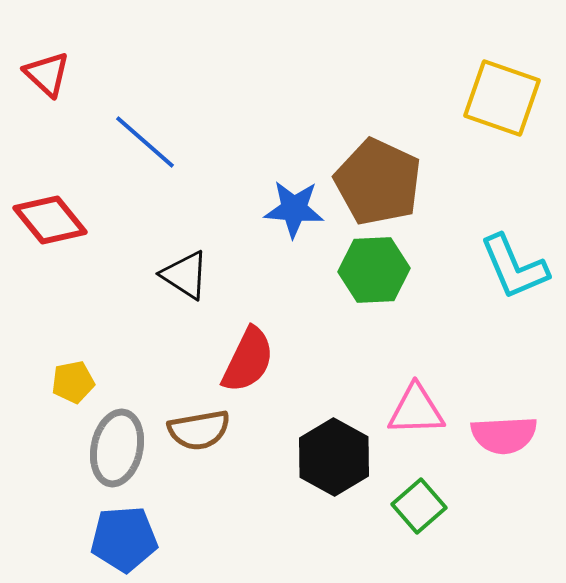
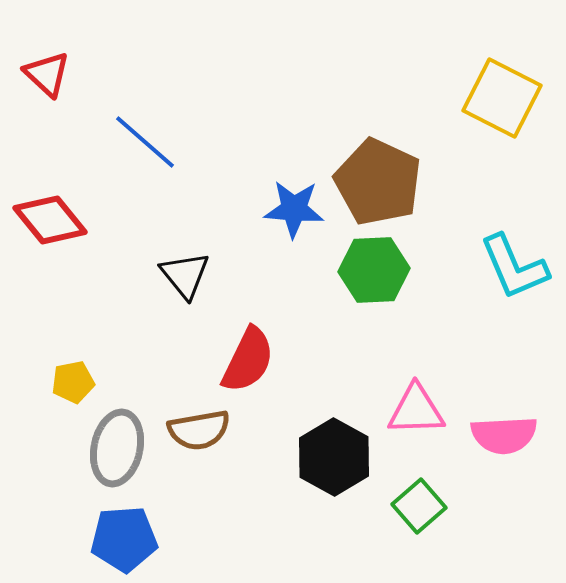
yellow square: rotated 8 degrees clockwise
black triangle: rotated 18 degrees clockwise
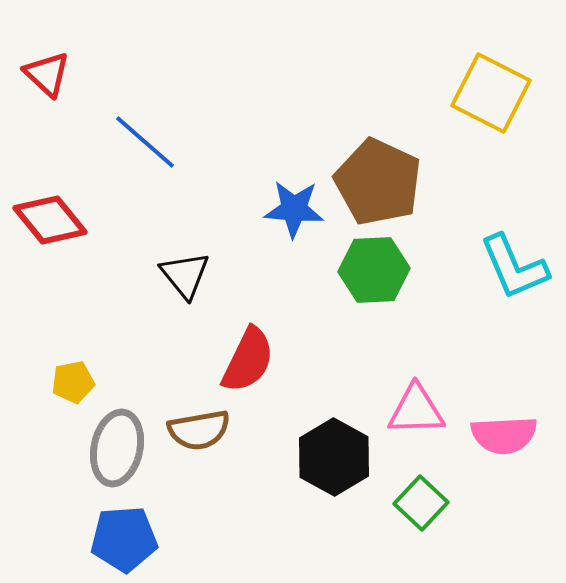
yellow square: moved 11 px left, 5 px up
green square: moved 2 px right, 3 px up; rotated 6 degrees counterclockwise
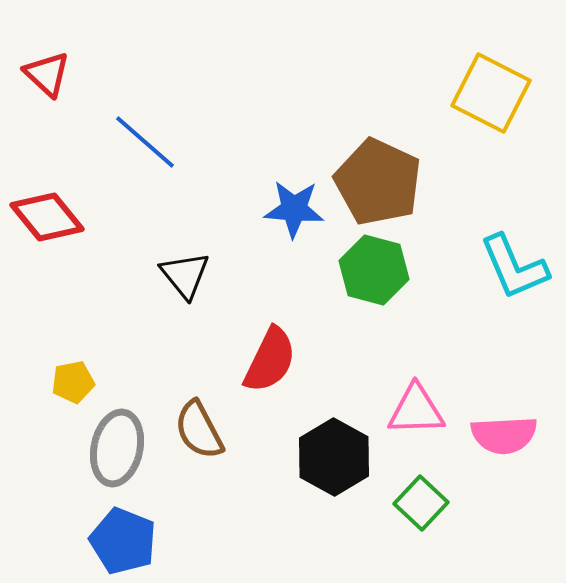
red diamond: moved 3 px left, 3 px up
green hexagon: rotated 18 degrees clockwise
red semicircle: moved 22 px right
brown semicircle: rotated 72 degrees clockwise
blue pentagon: moved 1 px left, 2 px down; rotated 26 degrees clockwise
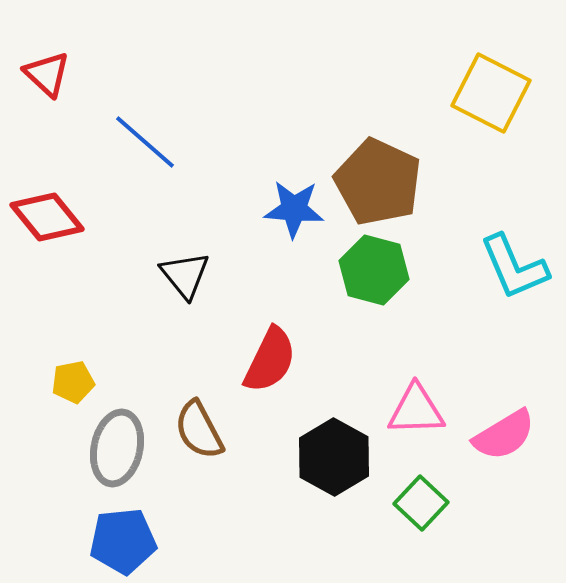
pink semicircle: rotated 28 degrees counterclockwise
blue pentagon: rotated 28 degrees counterclockwise
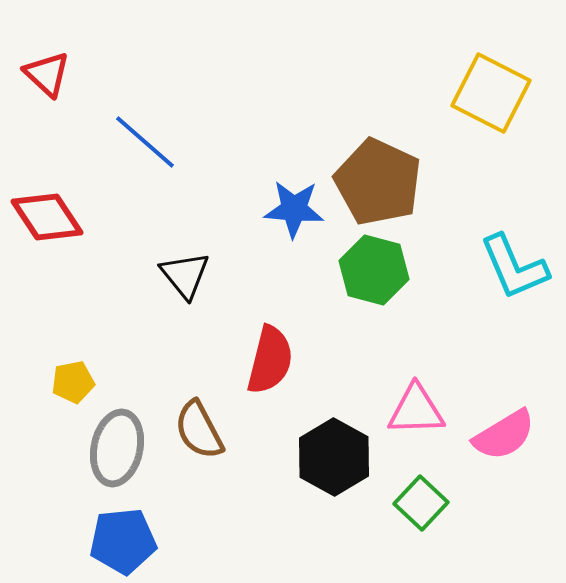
red diamond: rotated 6 degrees clockwise
red semicircle: rotated 12 degrees counterclockwise
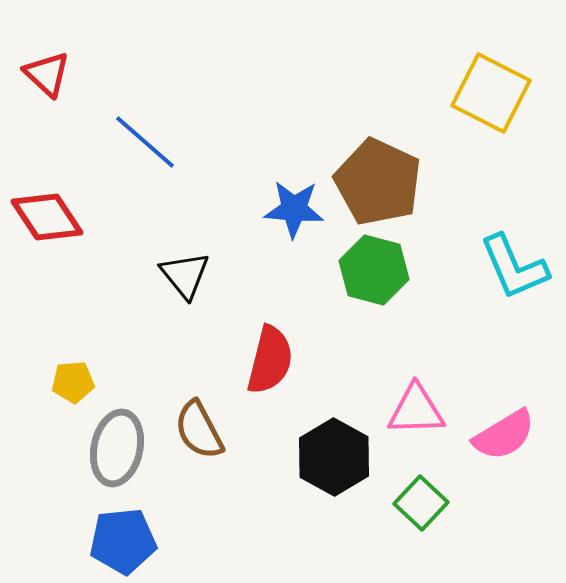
yellow pentagon: rotated 6 degrees clockwise
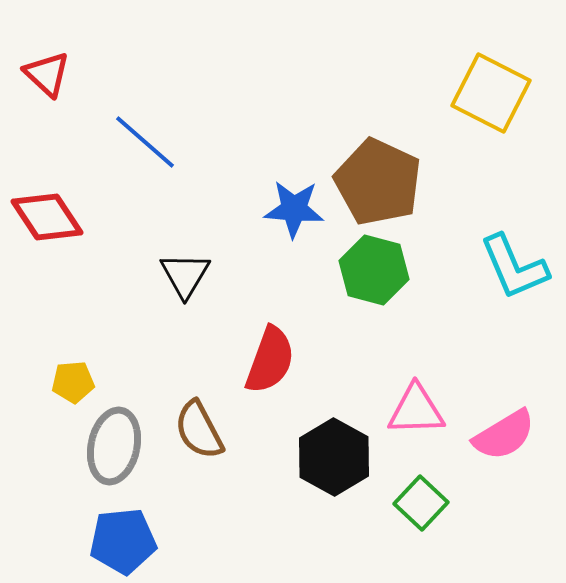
black triangle: rotated 10 degrees clockwise
red semicircle: rotated 6 degrees clockwise
gray ellipse: moved 3 px left, 2 px up
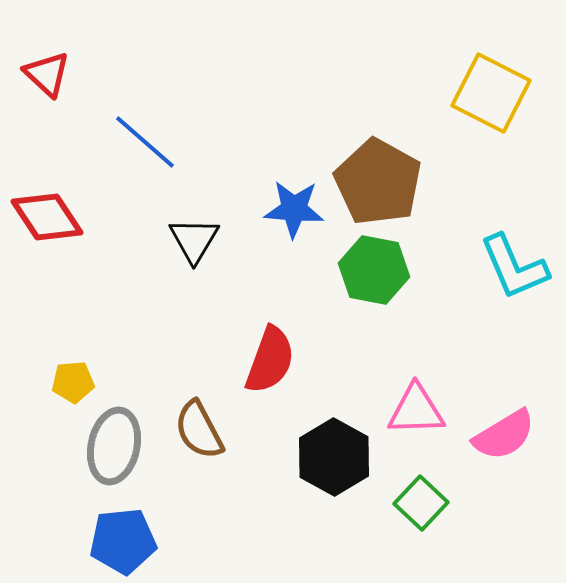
brown pentagon: rotated 4 degrees clockwise
green hexagon: rotated 4 degrees counterclockwise
black triangle: moved 9 px right, 35 px up
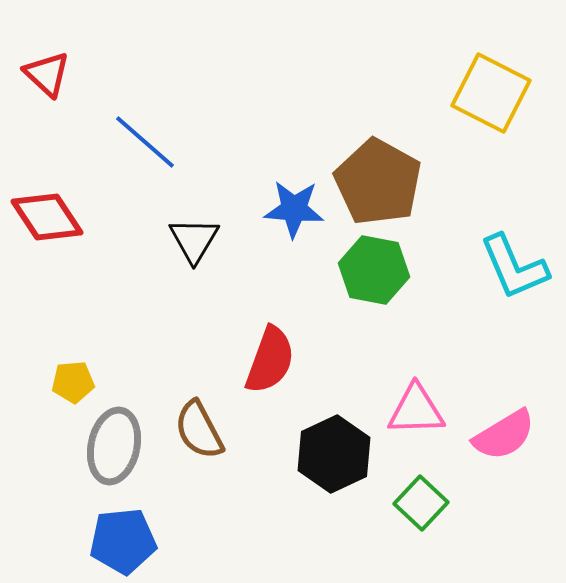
black hexagon: moved 3 px up; rotated 6 degrees clockwise
